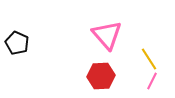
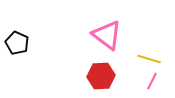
pink triangle: rotated 12 degrees counterclockwise
yellow line: rotated 40 degrees counterclockwise
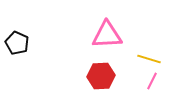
pink triangle: rotated 40 degrees counterclockwise
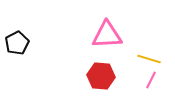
black pentagon: rotated 20 degrees clockwise
red hexagon: rotated 8 degrees clockwise
pink line: moved 1 px left, 1 px up
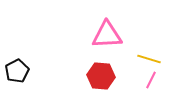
black pentagon: moved 28 px down
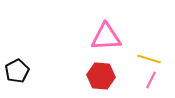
pink triangle: moved 1 px left, 2 px down
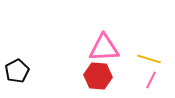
pink triangle: moved 2 px left, 11 px down
red hexagon: moved 3 px left
